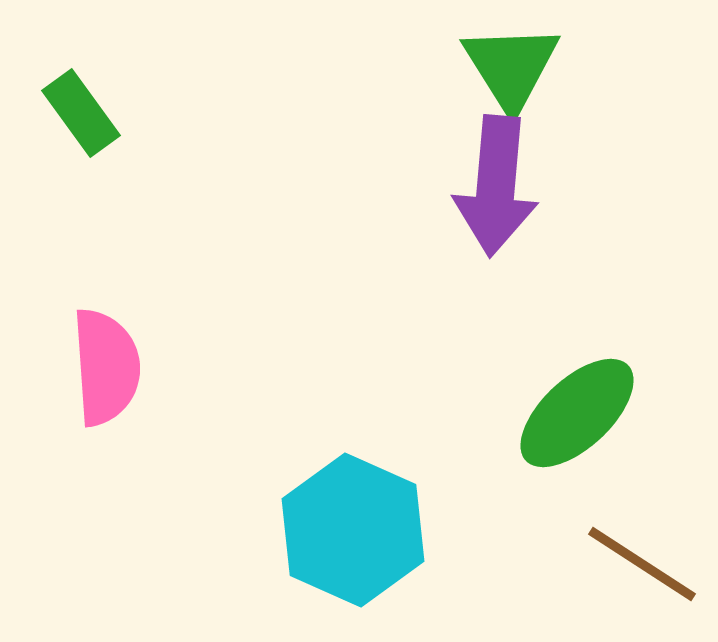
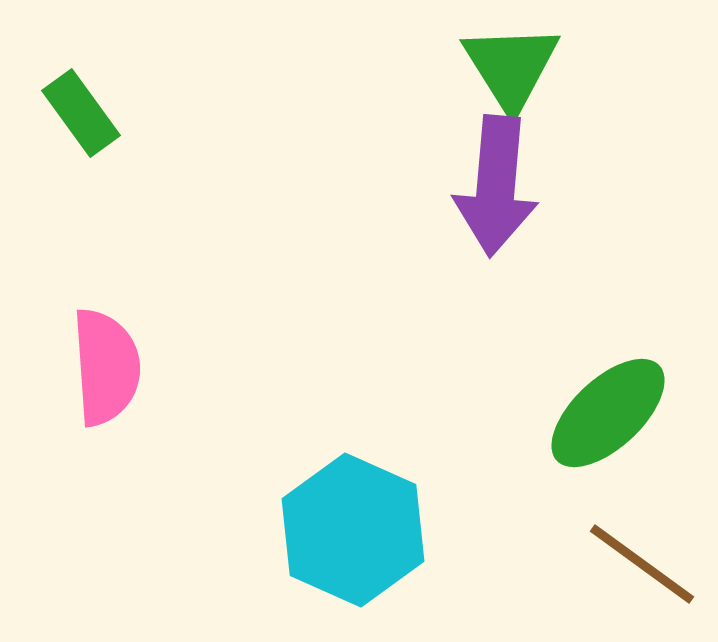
green ellipse: moved 31 px right
brown line: rotated 3 degrees clockwise
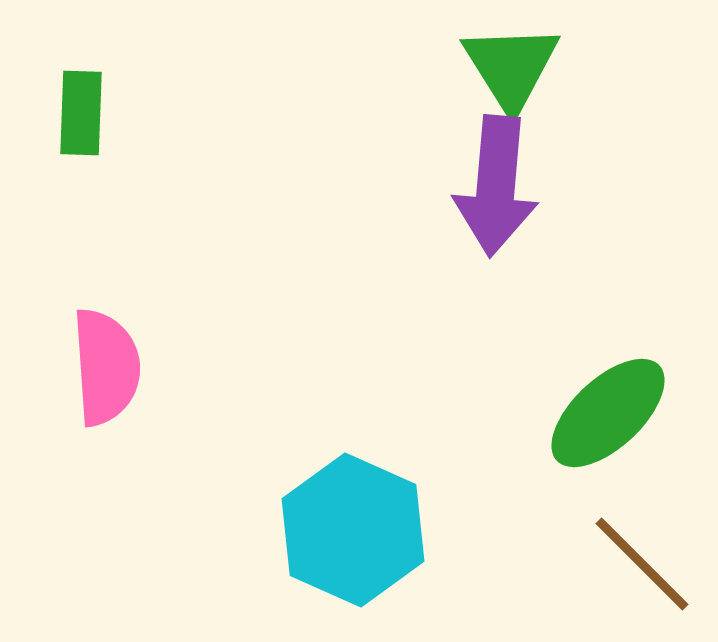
green rectangle: rotated 38 degrees clockwise
brown line: rotated 9 degrees clockwise
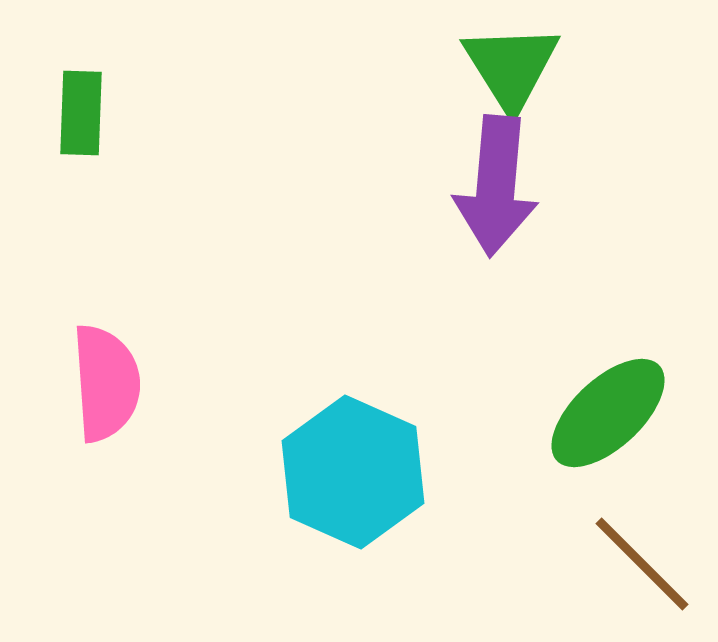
pink semicircle: moved 16 px down
cyan hexagon: moved 58 px up
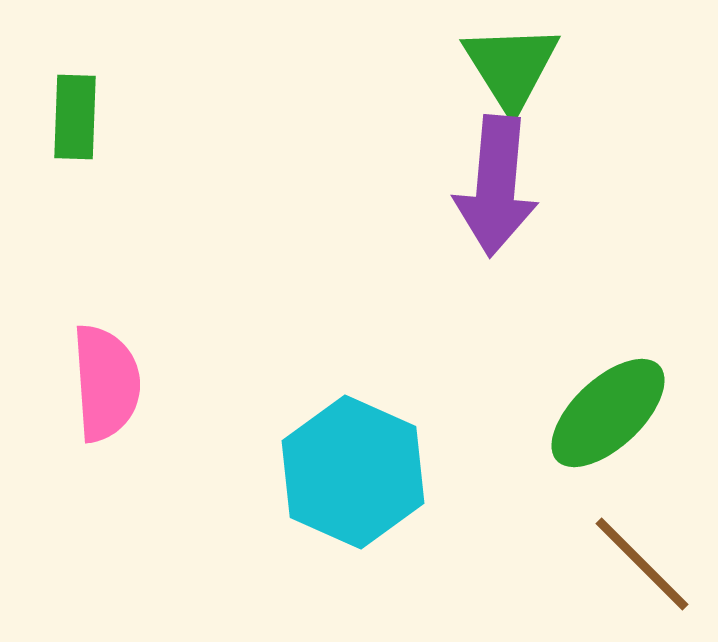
green rectangle: moved 6 px left, 4 px down
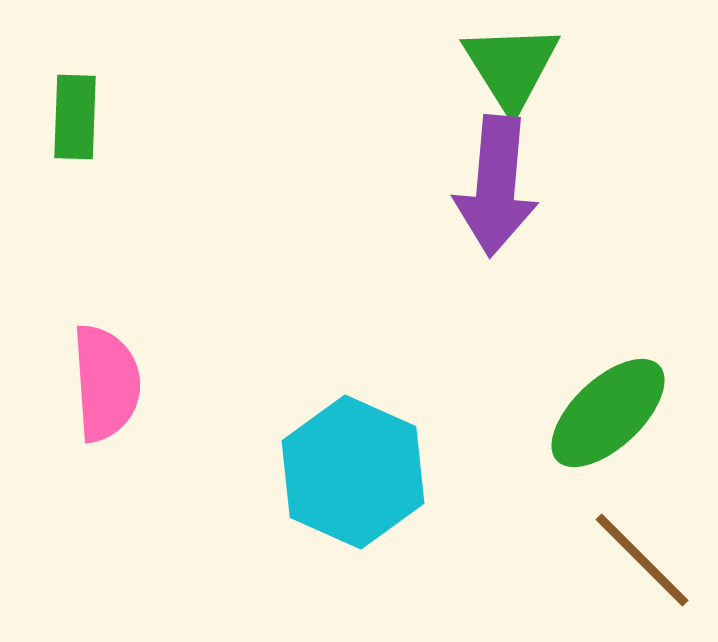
brown line: moved 4 px up
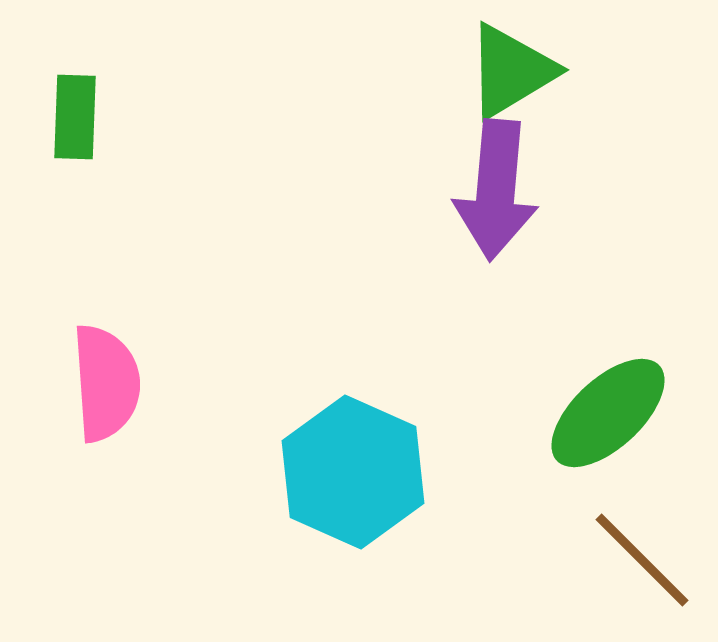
green triangle: moved 4 px down; rotated 31 degrees clockwise
purple arrow: moved 4 px down
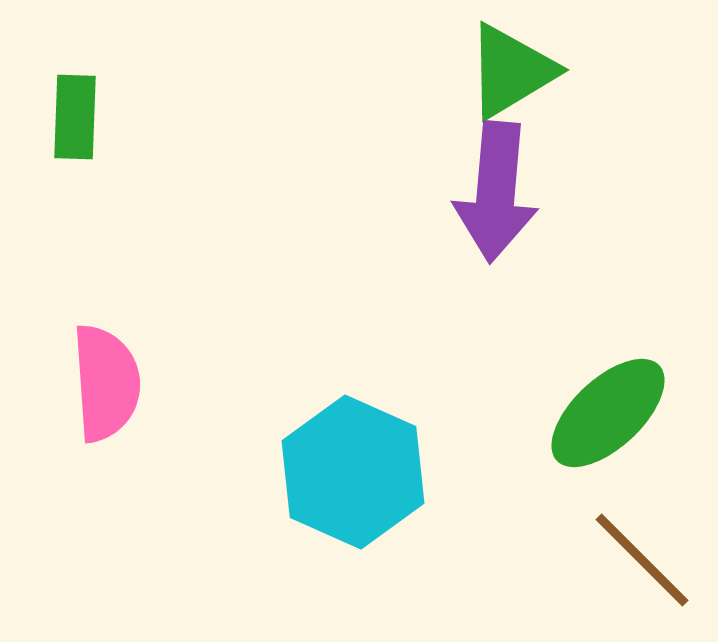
purple arrow: moved 2 px down
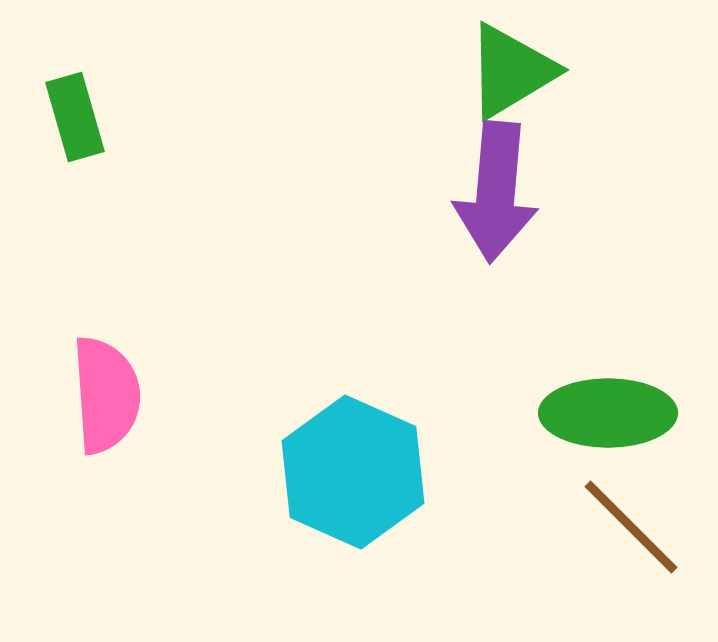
green rectangle: rotated 18 degrees counterclockwise
pink semicircle: moved 12 px down
green ellipse: rotated 43 degrees clockwise
brown line: moved 11 px left, 33 px up
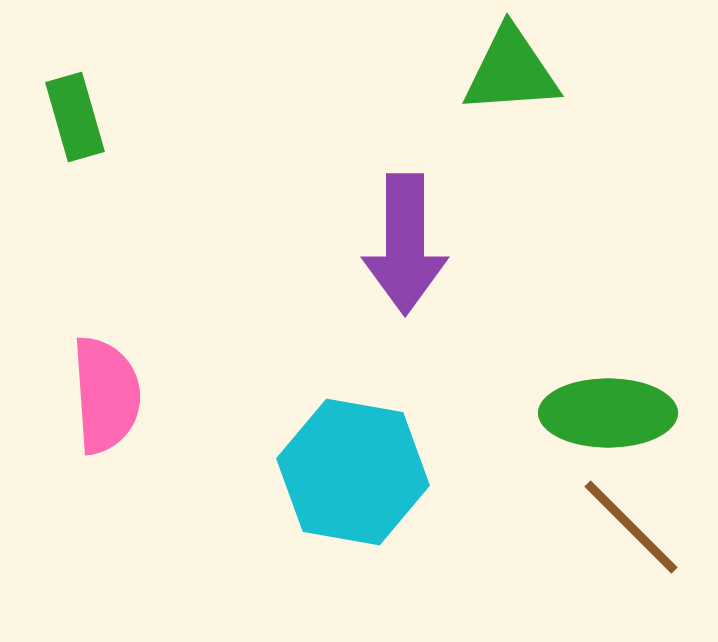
green triangle: rotated 27 degrees clockwise
purple arrow: moved 91 px left, 52 px down; rotated 5 degrees counterclockwise
cyan hexagon: rotated 14 degrees counterclockwise
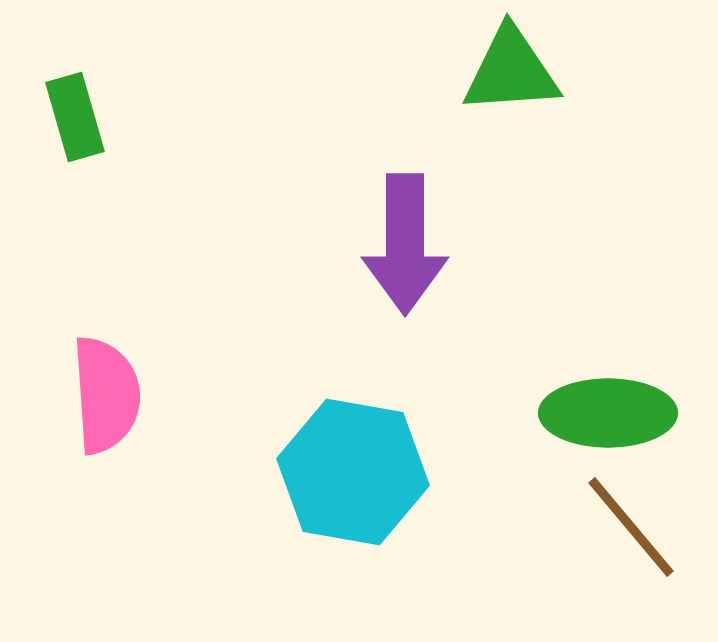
brown line: rotated 5 degrees clockwise
